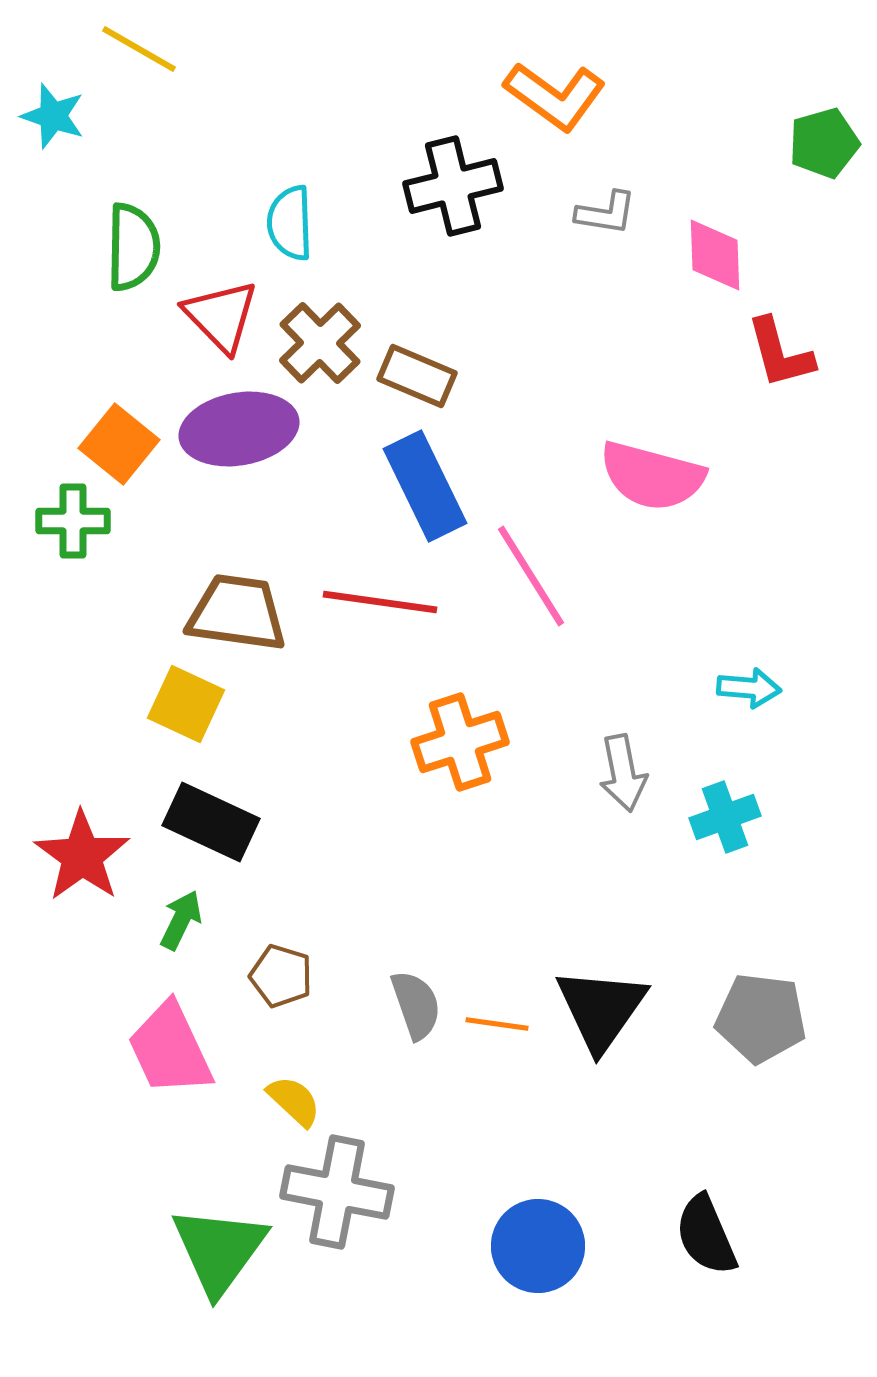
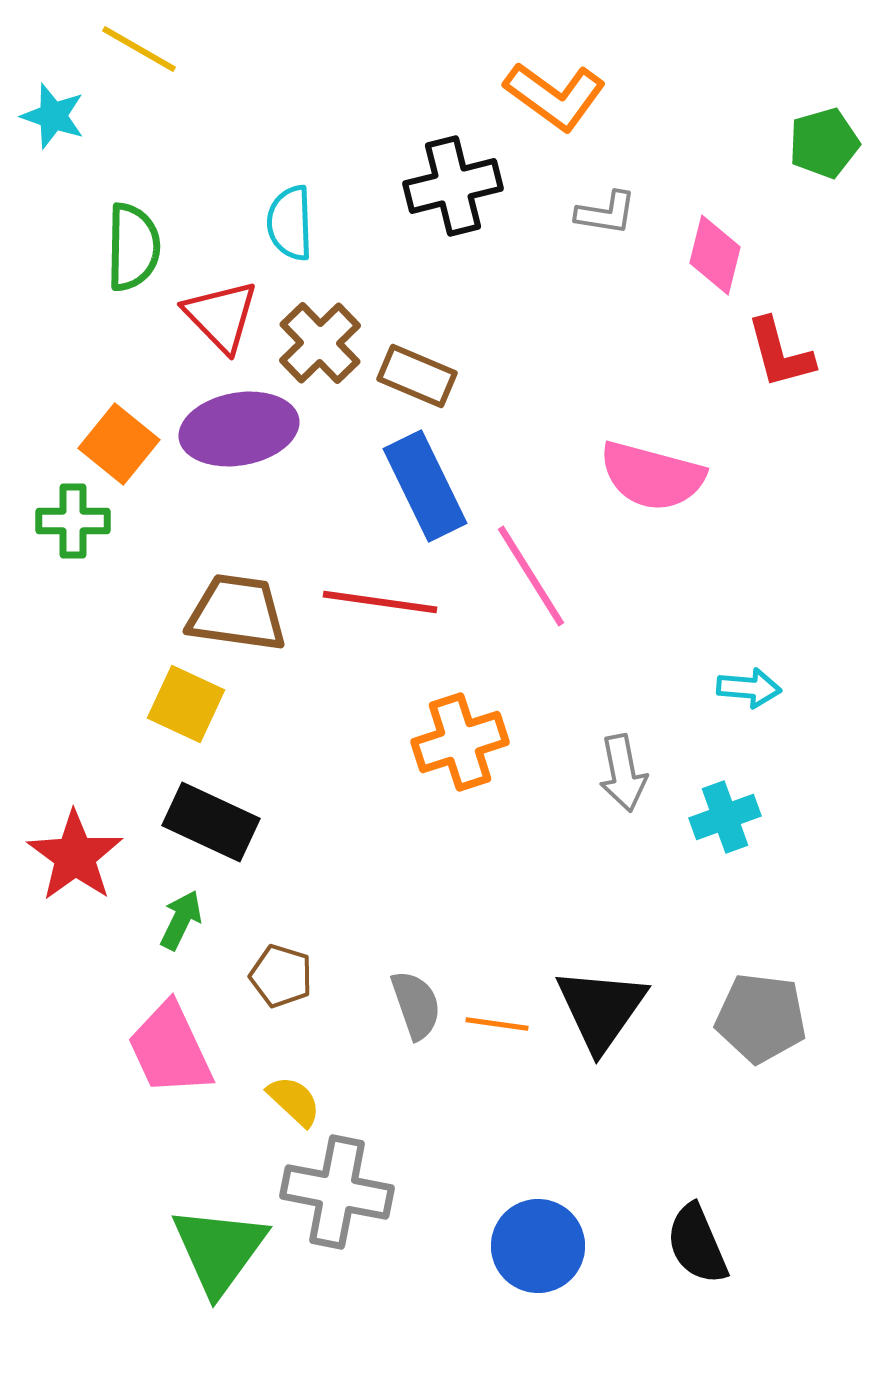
pink diamond: rotated 16 degrees clockwise
red star: moved 7 px left
black semicircle: moved 9 px left, 9 px down
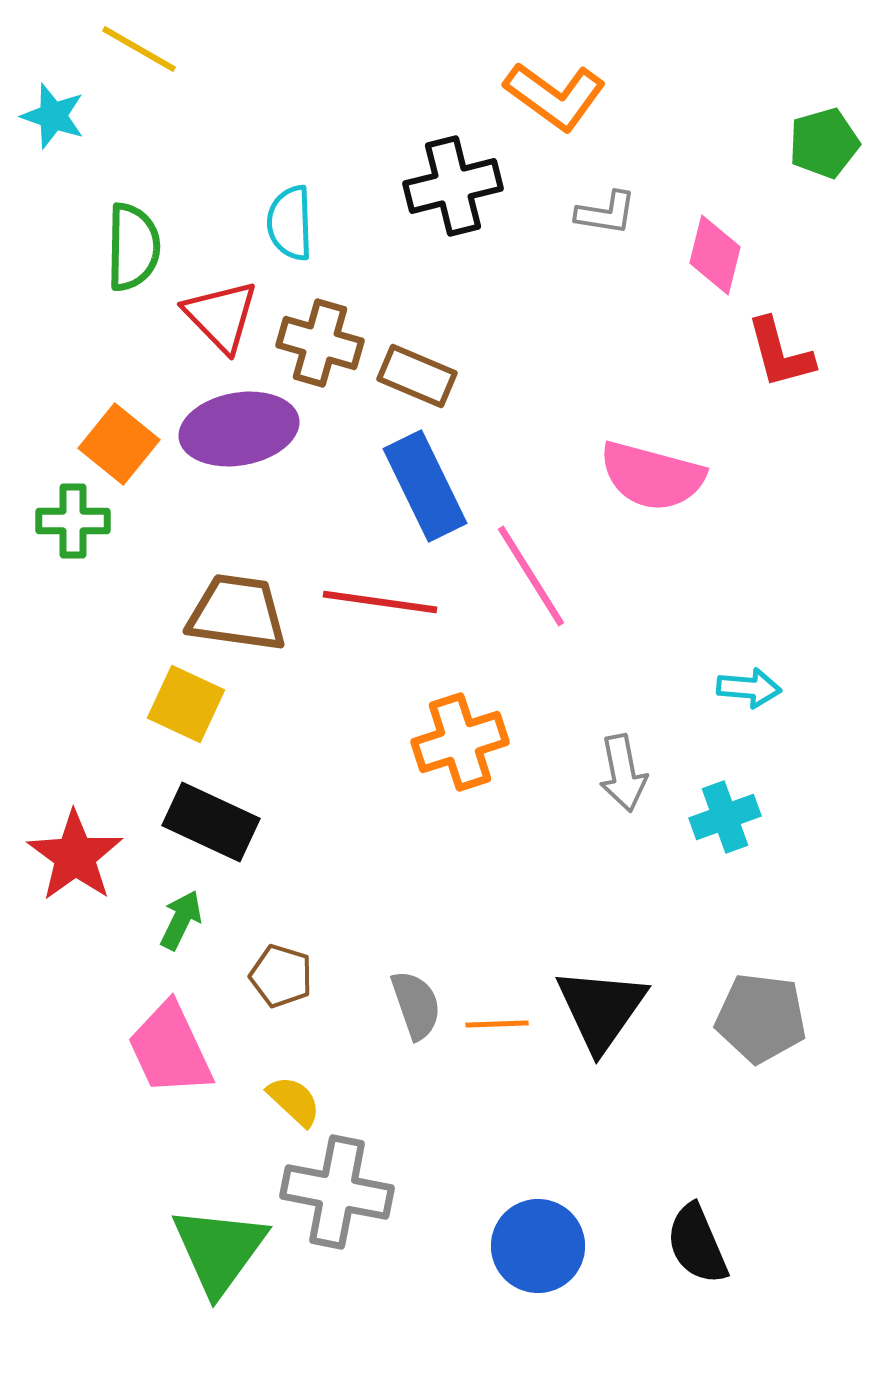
brown cross: rotated 30 degrees counterclockwise
orange line: rotated 10 degrees counterclockwise
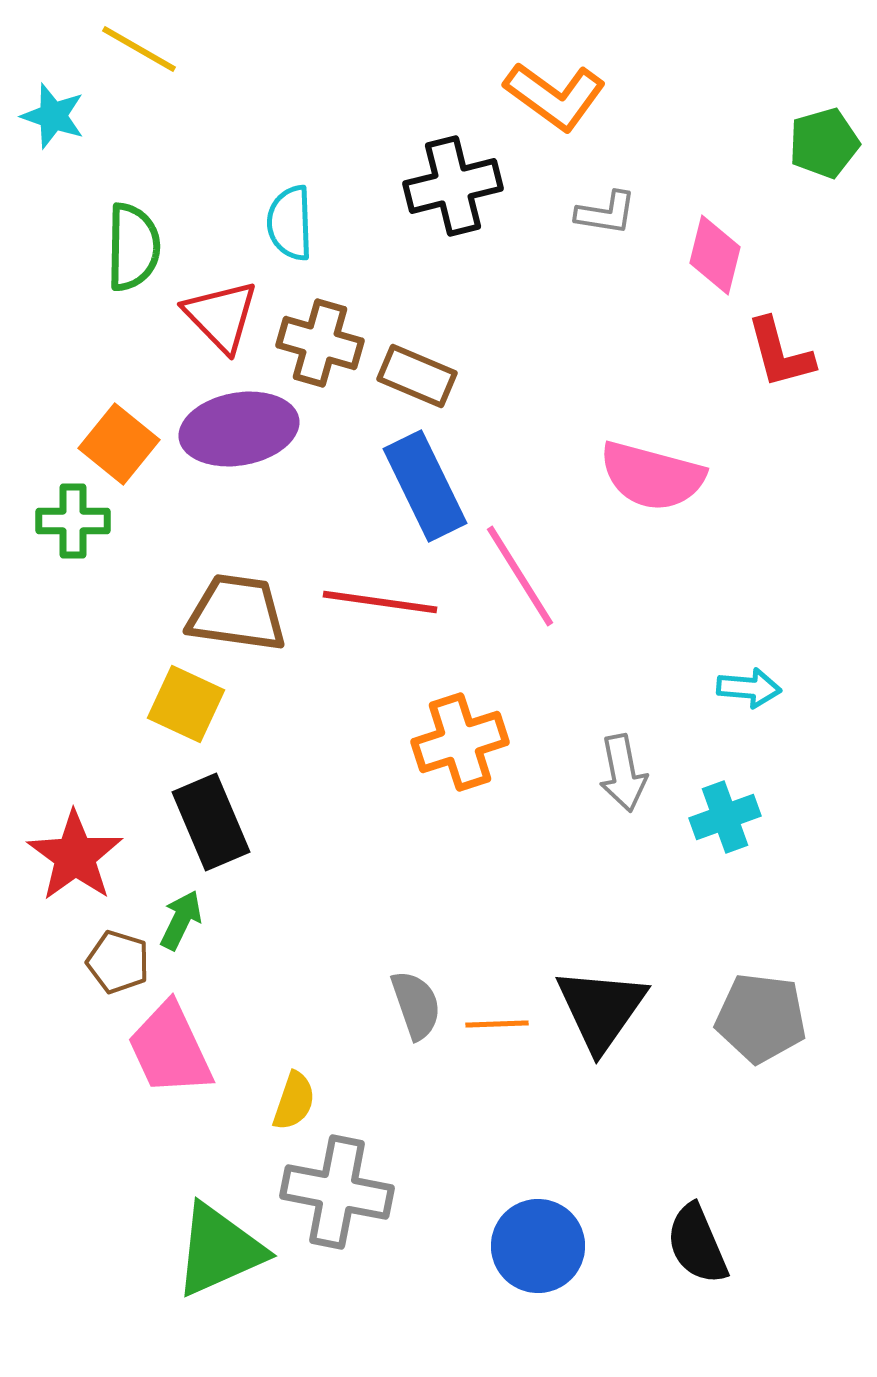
pink line: moved 11 px left
black rectangle: rotated 42 degrees clockwise
brown pentagon: moved 163 px left, 14 px up
yellow semicircle: rotated 66 degrees clockwise
green triangle: rotated 30 degrees clockwise
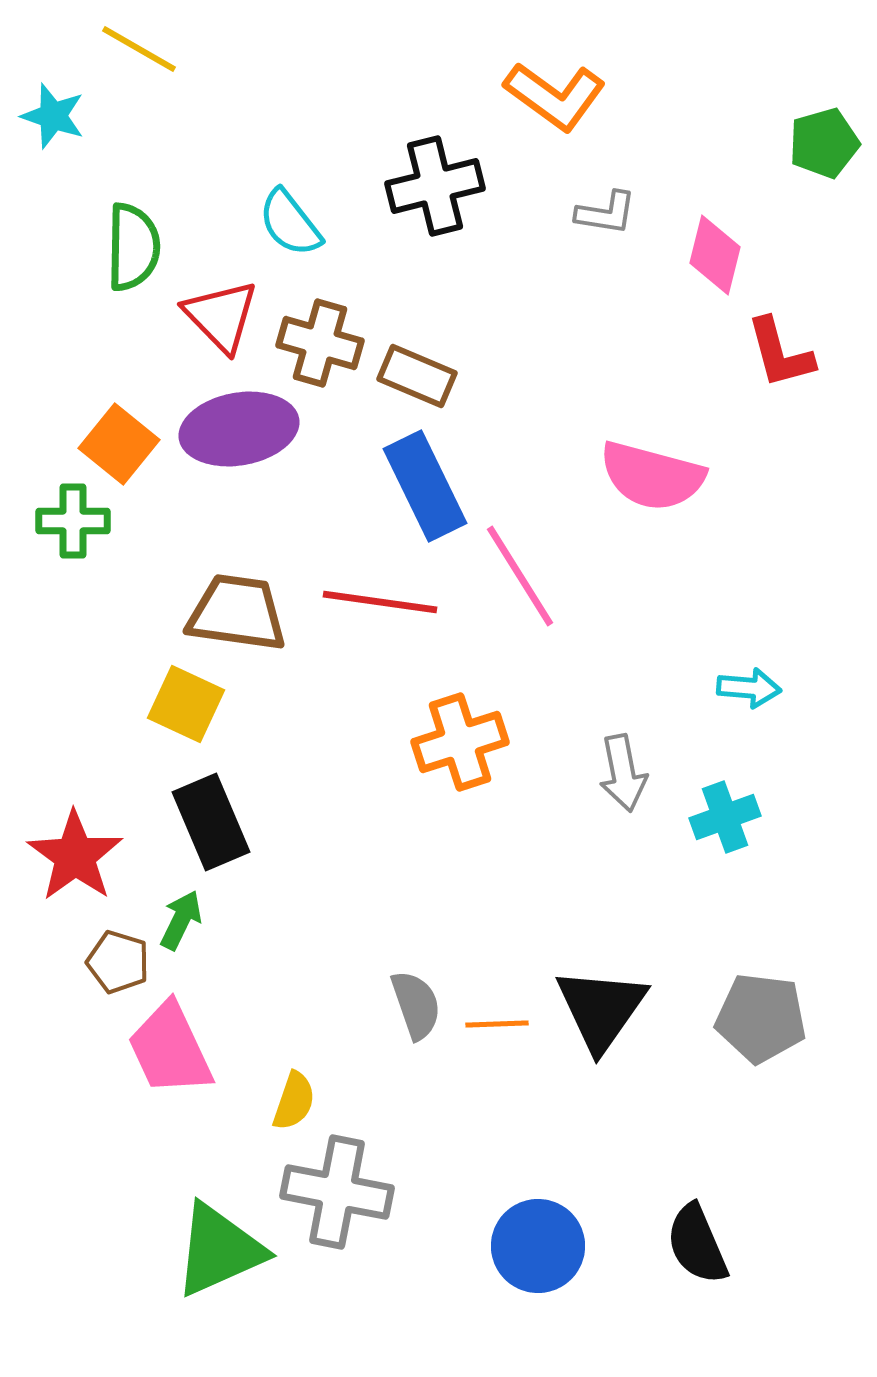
black cross: moved 18 px left
cyan semicircle: rotated 36 degrees counterclockwise
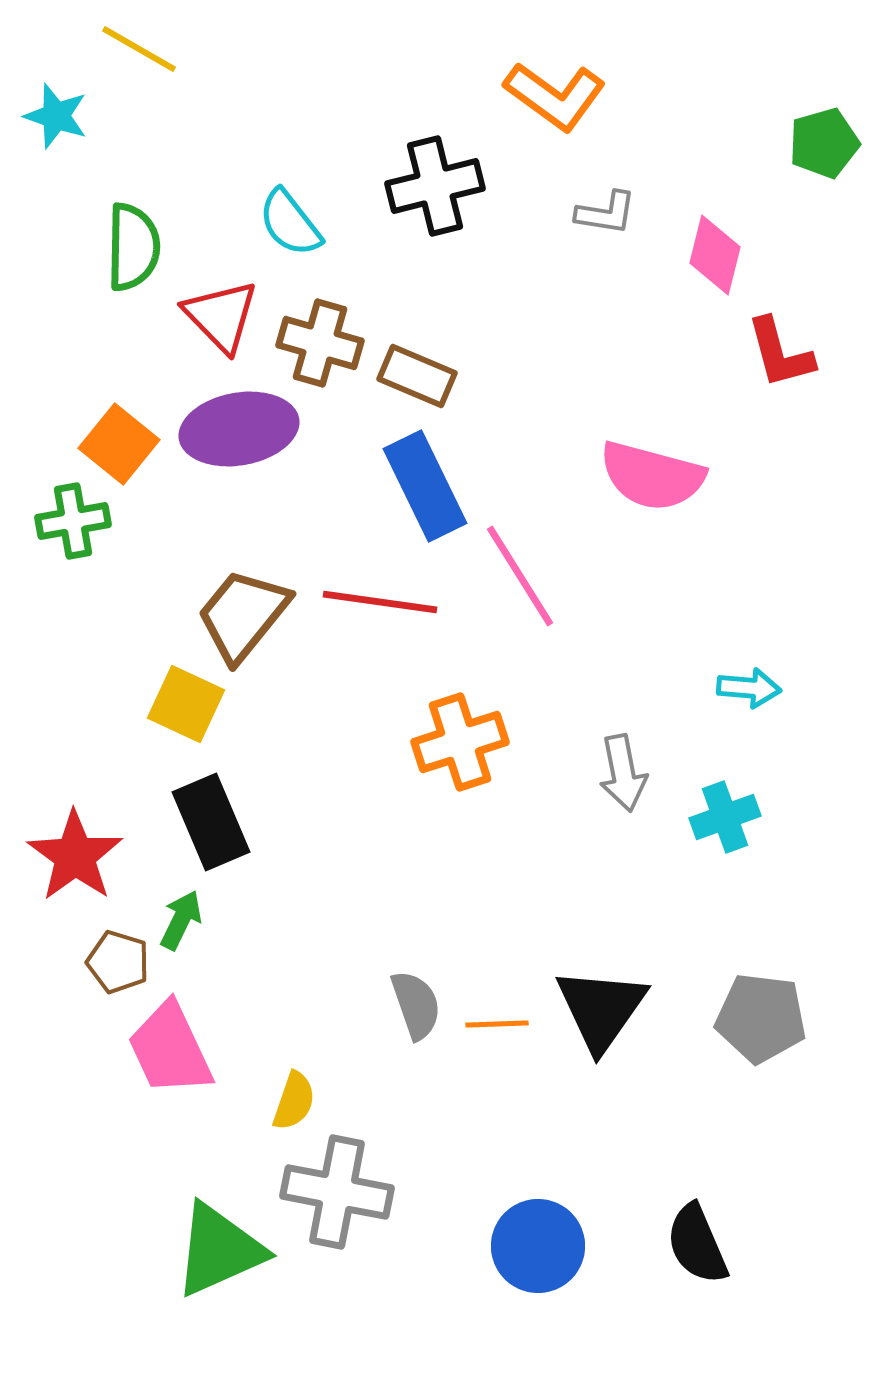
cyan star: moved 3 px right
green cross: rotated 10 degrees counterclockwise
brown trapezoid: moved 6 px right, 2 px down; rotated 59 degrees counterclockwise
